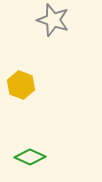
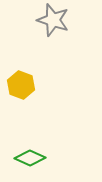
green diamond: moved 1 px down
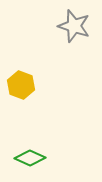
gray star: moved 21 px right, 6 px down
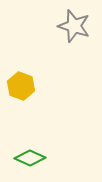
yellow hexagon: moved 1 px down
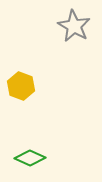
gray star: rotated 12 degrees clockwise
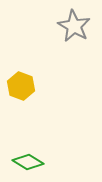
green diamond: moved 2 px left, 4 px down; rotated 8 degrees clockwise
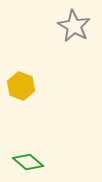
green diamond: rotated 8 degrees clockwise
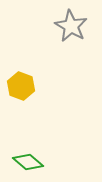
gray star: moved 3 px left
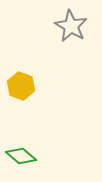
green diamond: moved 7 px left, 6 px up
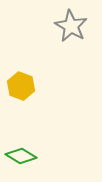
green diamond: rotated 8 degrees counterclockwise
